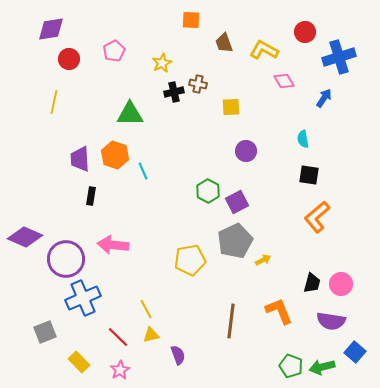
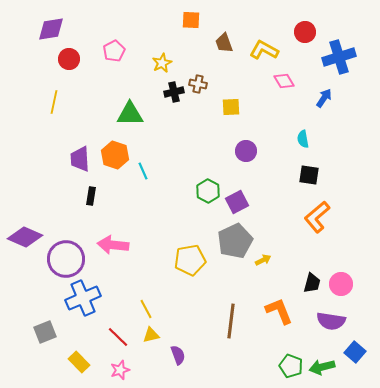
pink star at (120, 370): rotated 12 degrees clockwise
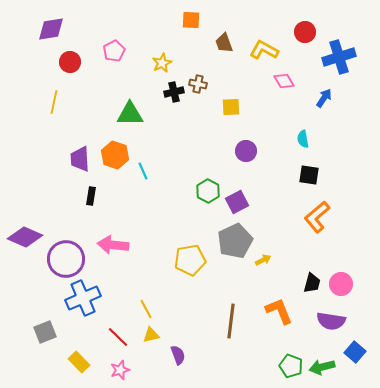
red circle at (69, 59): moved 1 px right, 3 px down
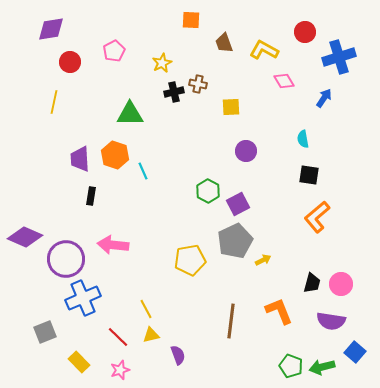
purple square at (237, 202): moved 1 px right, 2 px down
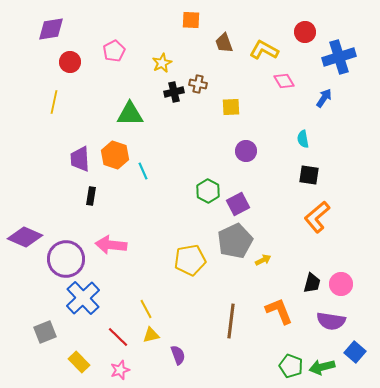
pink arrow at (113, 245): moved 2 px left
blue cross at (83, 298): rotated 20 degrees counterclockwise
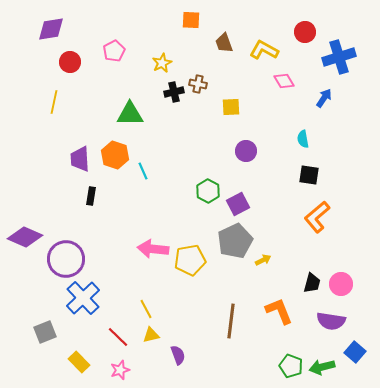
pink arrow at (111, 245): moved 42 px right, 4 px down
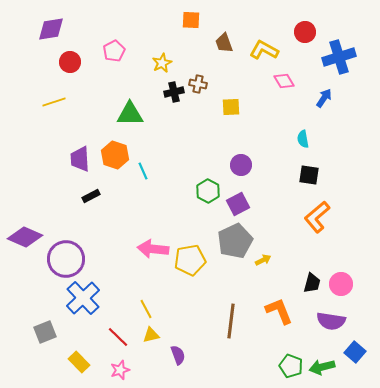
yellow line at (54, 102): rotated 60 degrees clockwise
purple circle at (246, 151): moved 5 px left, 14 px down
black rectangle at (91, 196): rotated 54 degrees clockwise
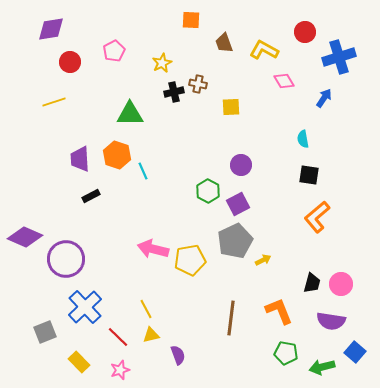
orange hexagon at (115, 155): moved 2 px right
pink arrow at (153, 249): rotated 8 degrees clockwise
blue cross at (83, 298): moved 2 px right, 9 px down
brown line at (231, 321): moved 3 px up
green pentagon at (291, 366): moved 5 px left, 13 px up; rotated 10 degrees counterclockwise
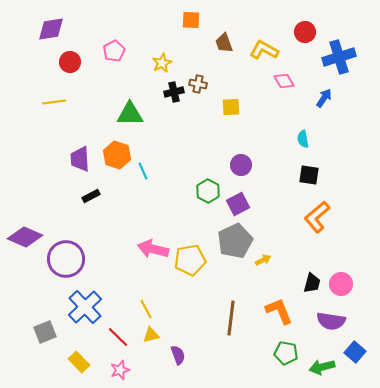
yellow line at (54, 102): rotated 10 degrees clockwise
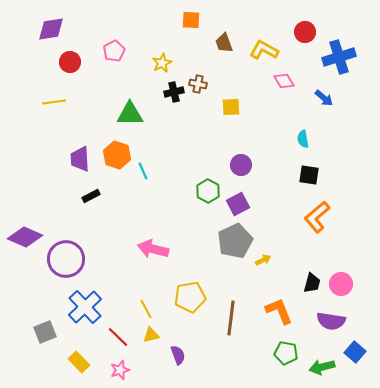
blue arrow at (324, 98): rotated 96 degrees clockwise
yellow pentagon at (190, 260): moved 37 px down
